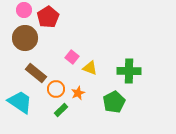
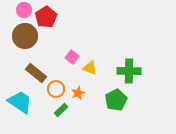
red pentagon: moved 2 px left
brown circle: moved 2 px up
green pentagon: moved 2 px right, 2 px up
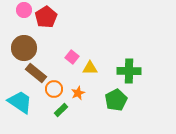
brown circle: moved 1 px left, 12 px down
yellow triangle: rotated 21 degrees counterclockwise
orange circle: moved 2 px left
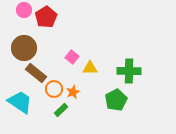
orange star: moved 5 px left, 1 px up
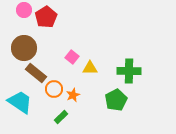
orange star: moved 3 px down
green rectangle: moved 7 px down
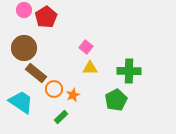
pink square: moved 14 px right, 10 px up
cyan trapezoid: moved 1 px right
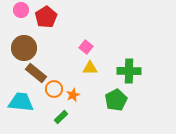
pink circle: moved 3 px left
cyan trapezoid: rotated 28 degrees counterclockwise
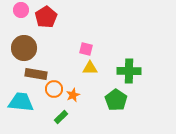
pink square: moved 2 px down; rotated 24 degrees counterclockwise
brown rectangle: moved 1 px down; rotated 30 degrees counterclockwise
green pentagon: rotated 10 degrees counterclockwise
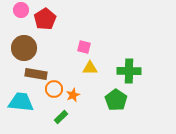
red pentagon: moved 1 px left, 2 px down
pink square: moved 2 px left, 2 px up
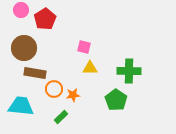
brown rectangle: moved 1 px left, 1 px up
orange star: rotated 16 degrees clockwise
cyan trapezoid: moved 4 px down
